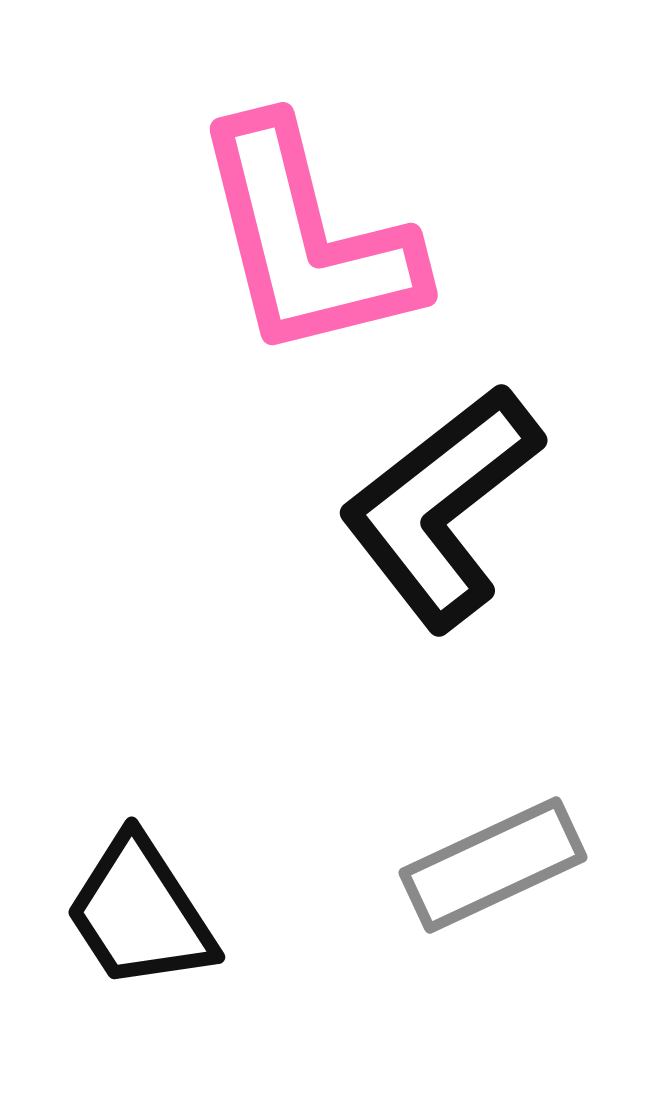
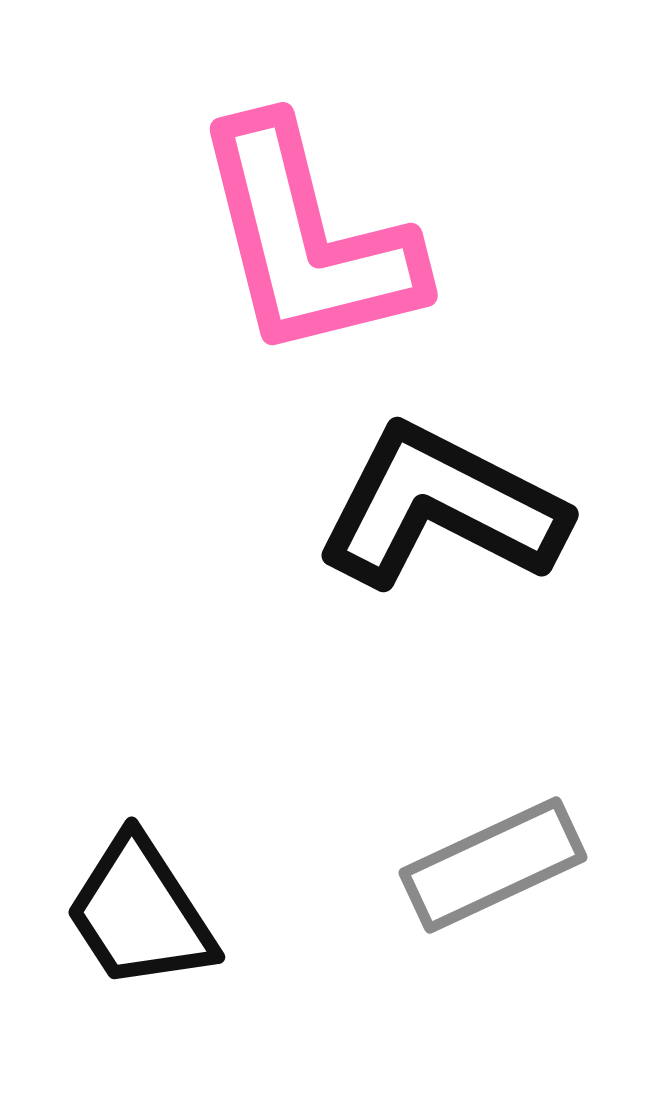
black L-shape: rotated 65 degrees clockwise
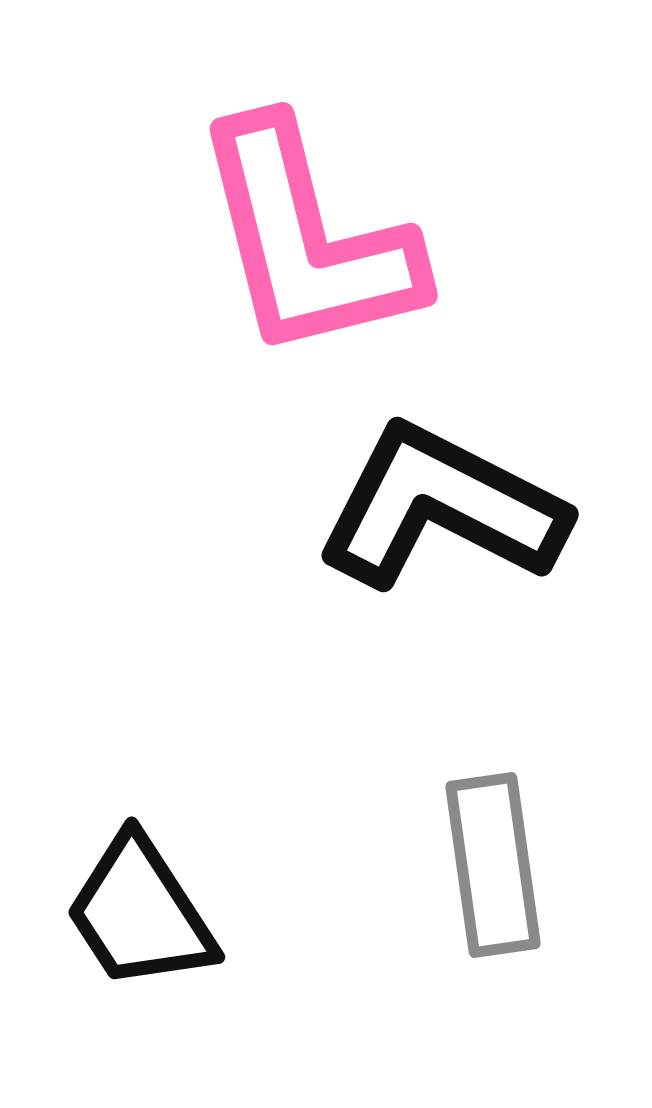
gray rectangle: rotated 73 degrees counterclockwise
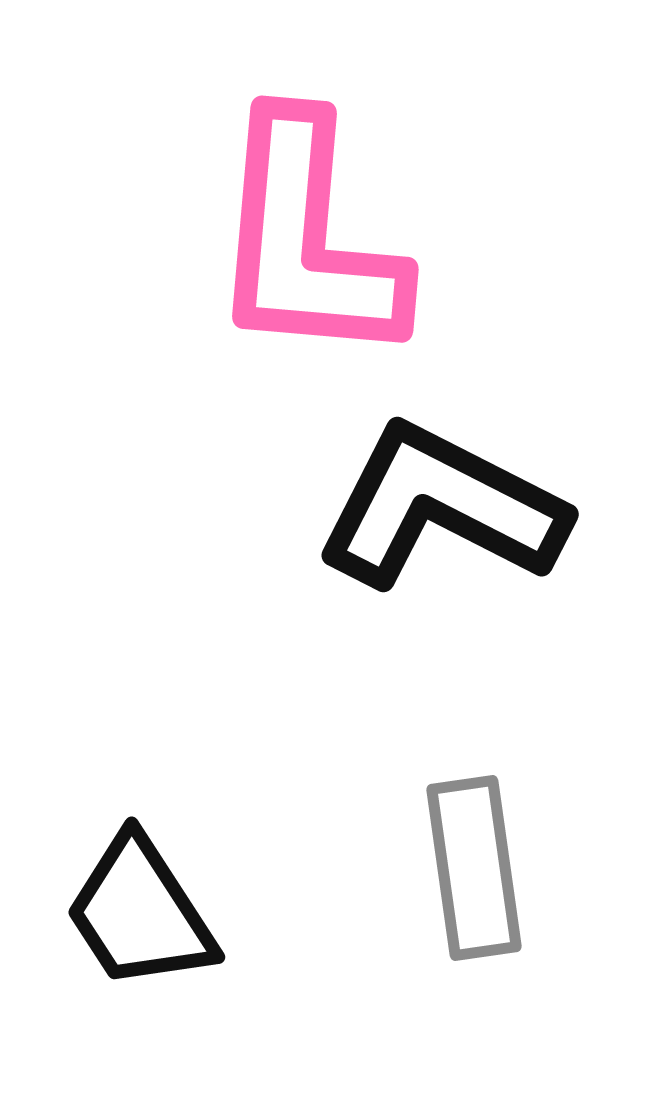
pink L-shape: rotated 19 degrees clockwise
gray rectangle: moved 19 px left, 3 px down
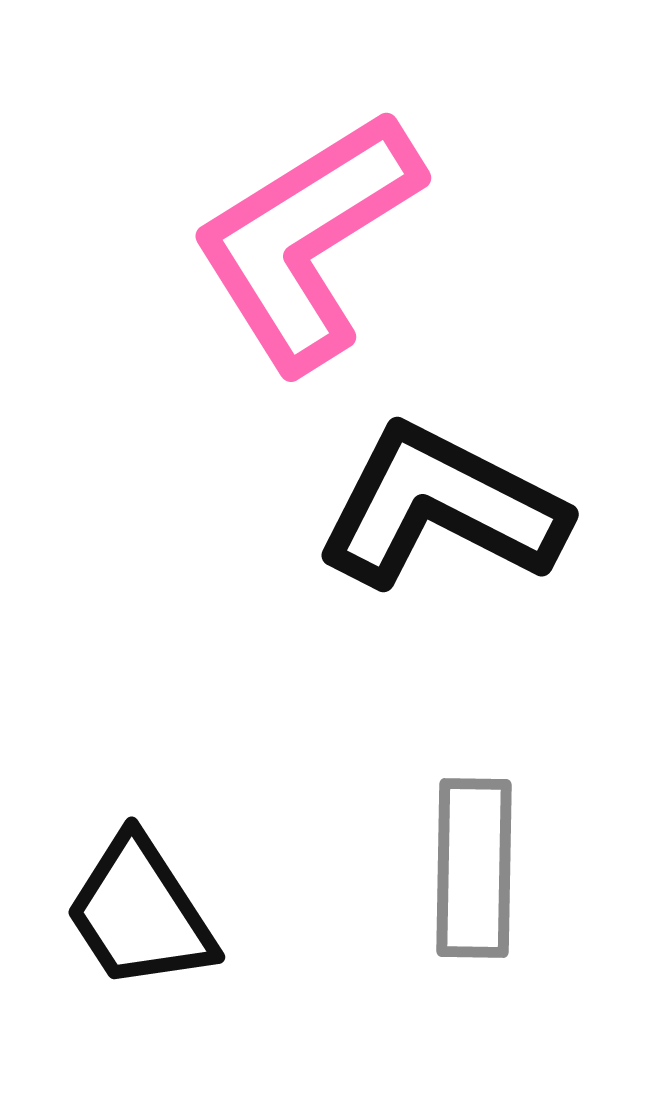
pink L-shape: rotated 53 degrees clockwise
gray rectangle: rotated 9 degrees clockwise
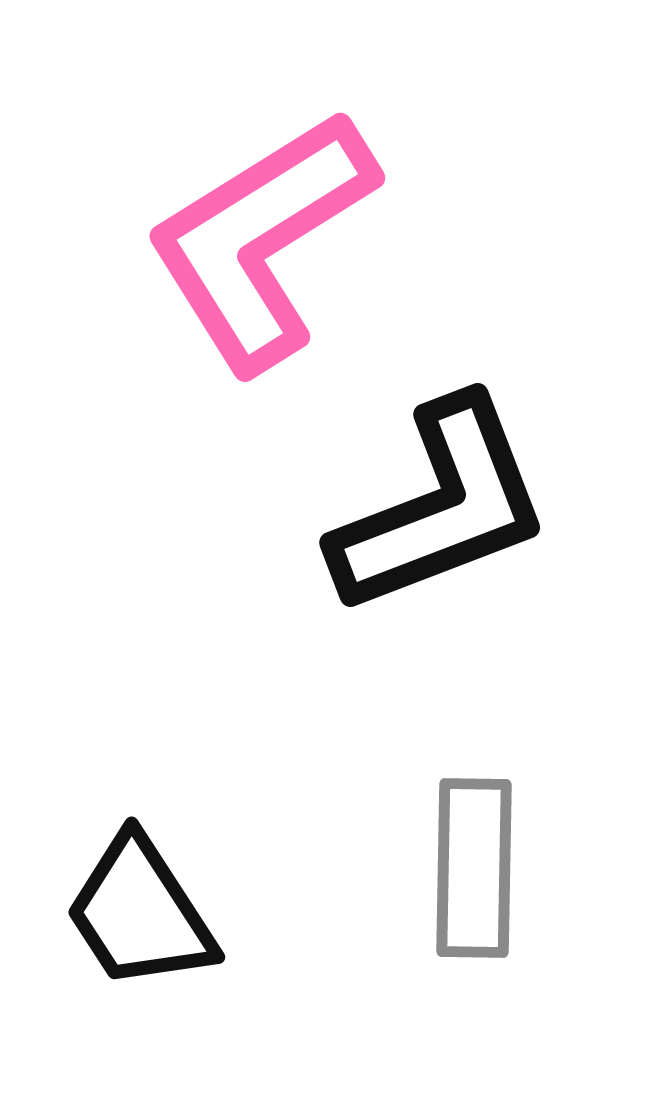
pink L-shape: moved 46 px left
black L-shape: rotated 132 degrees clockwise
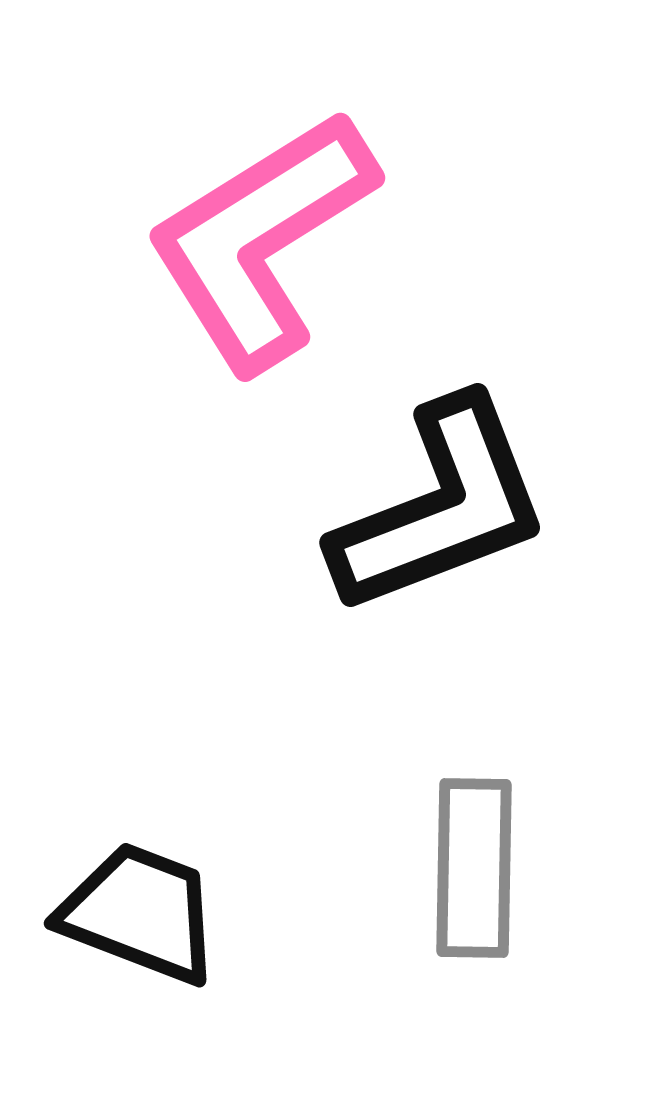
black trapezoid: rotated 144 degrees clockwise
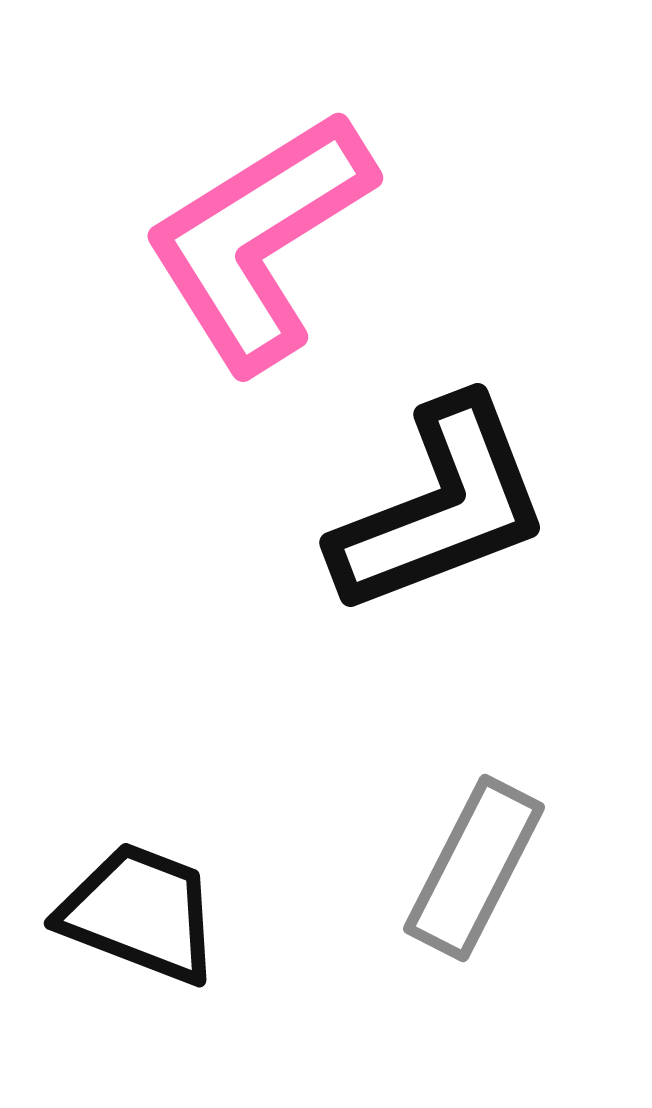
pink L-shape: moved 2 px left
gray rectangle: rotated 26 degrees clockwise
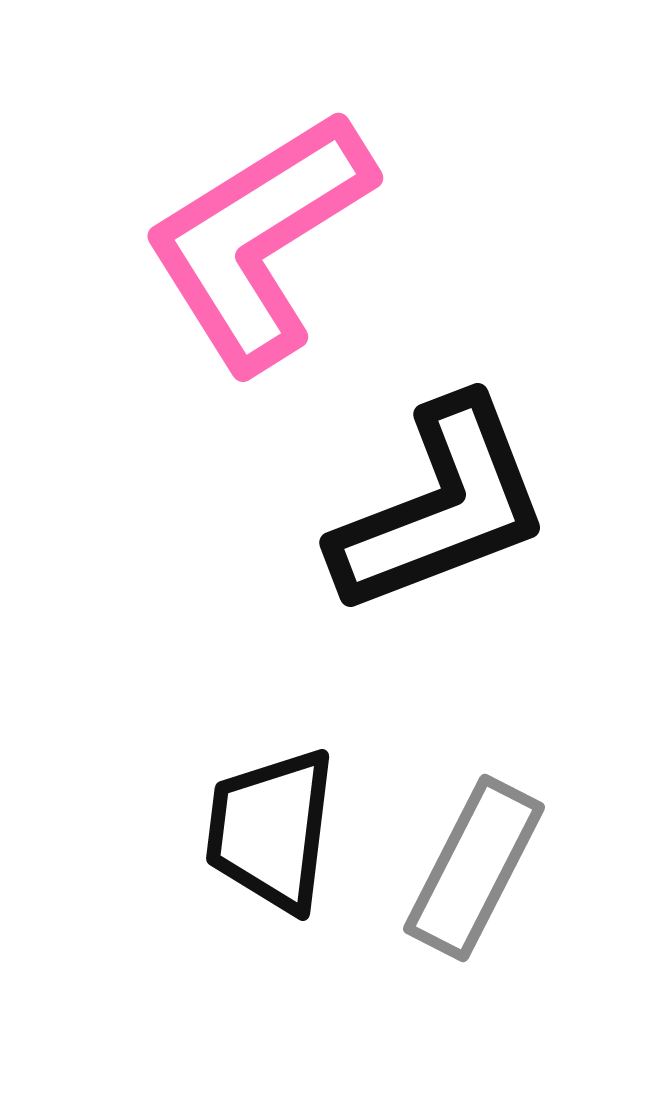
black trapezoid: moved 131 px right, 83 px up; rotated 104 degrees counterclockwise
